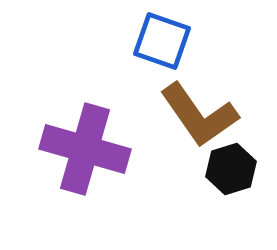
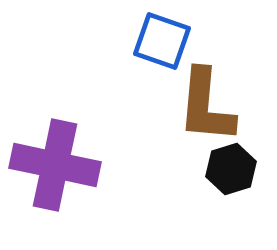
brown L-shape: moved 7 px right, 9 px up; rotated 40 degrees clockwise
purple cross: moved 30 px left, 16 px down; rotated 4 degrees counterclockwise
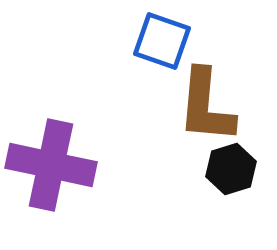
purple cross: moved 4 px left
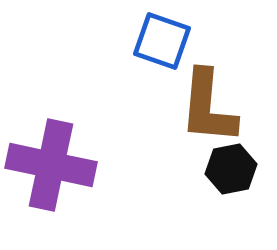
brown L-shape: moved 2 px right, 1 px down
black hexagon: rotated 6 degrees clockwise
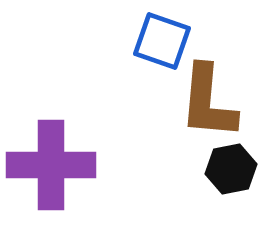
brown L-shape: moved 5 px up
purple cross: rotated 12 degrees counterclockwise
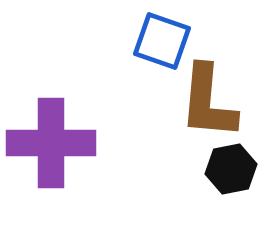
purple cross: moved 22 px up
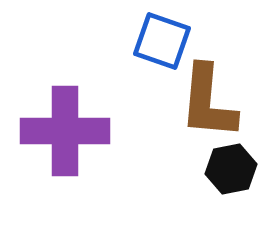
purple cross: moved 14 px right, 12 px up
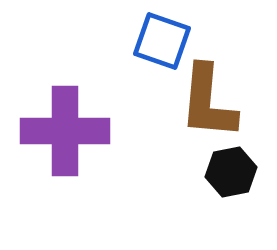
black hexagon: moved 3 px down
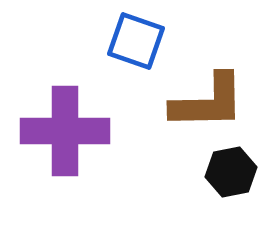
blue square: moved 26 px left
brown L-shape: rotated 96 degrees counterclockwise
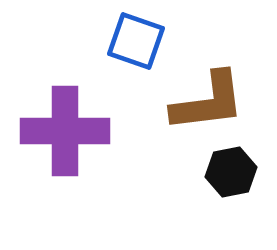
brown L-shape: rotated 6 degrees counterclockwise
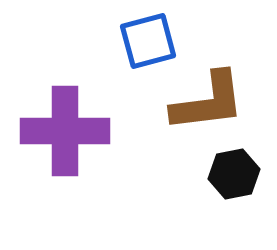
blue square: moved 12 px right; rotated 34 degrees counterclockwise
black hexagon: moved 3 px right, 2 px down
